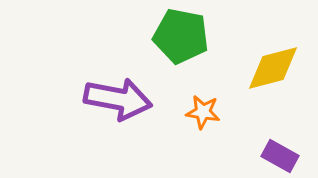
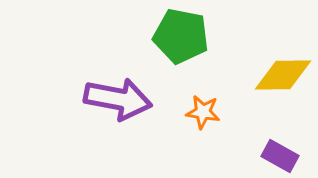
yellow diamond: moved 10 px right, 7 px down; rotated 14 degrees clockwise
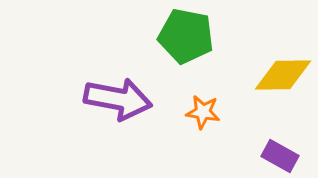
green pentagon: moved 5 px right
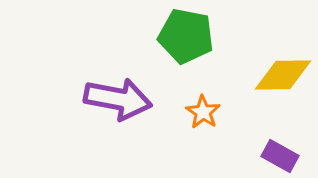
orange star: rotated 24 degrees clockwise
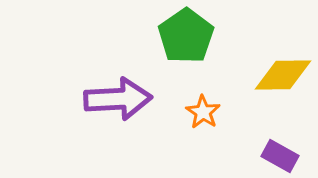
green pentagon: rotated 26 degrees clockwise
purple arrow: rotated 14 degrees counterclockwise
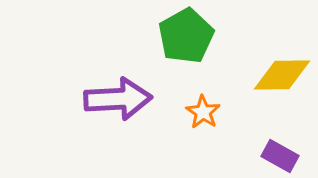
green pentagon: rotated 6 degrees clockwise
yellow diamond: moved 1 px left
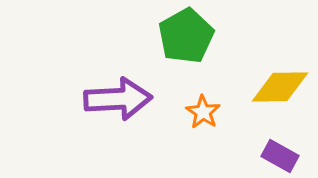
yellow diamond: moved 2 px left, 12 px down
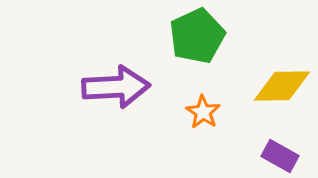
green pentagon: moved 11 px right; rotated 4 degrees clockwise
yellow diamond: moved 2 px right, 1 px up
purple arrow: moved 2 px left, 12 px up
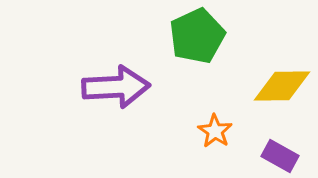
orange star: moved 12 px right, 19 px down
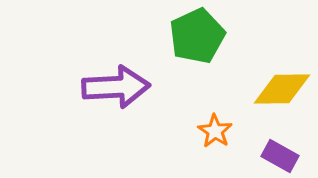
yellow diamond: moved 3 px down
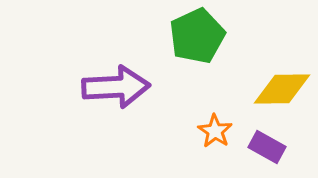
purple rectangle: moved 13 px left, 9 px up
